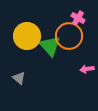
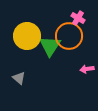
green triangle: rotated 15 degrees clockwise
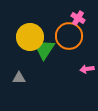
yellow circle: moved 3 px right, 1 px down
green triangle: moved 6 px left, 3 px down
gray triangle: rotated 40 degrees counterclockwise
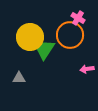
orange circle: moved 1 px right, 1 px up
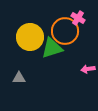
orange circle: moved 5 px left, 4 px up
green triangle: moved 8 px right, 1 px up; rotated 40 degrees clockwise
pink arrow: moved 1 px right
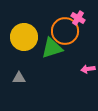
yellow circle: moved 6 px left
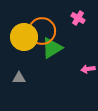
orange circle: moved 23 px left
green triangle: rotated 15 degrees counterclockwise
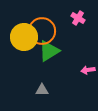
green triangle: moved 3 px left, 3 px down
pink arrow: moved 1 px down
gray triangle: moved 23 px right, 12 px down
